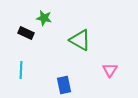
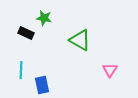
blue rectangle: moved 22 px left
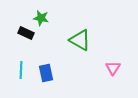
green star: moved 3 px left
pink triangle: moved 3 px right, 2 px up
blue rectangle: moved 4 px right, 12 px up
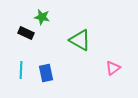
green star: moved 1 px right, 1 px up
pink triangle: rotated 21 degrees clockwise
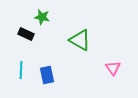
black rectangle: moved 1 px down
pink triangle: rotated 28 degrees counterclockwise
blue rectangle: moved 1 px right, 2 px down
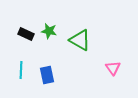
green star: moved 7 px right, 14 px down
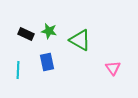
cyan line: moved 3 px left
blue rectangle: moved 13 px up
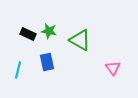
black rectangle: moved 2 px right
cyan line: rotated 12 degrees clockwise
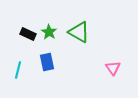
green star: moved 1 px down; rotated 21 degrees clockwise
green triangle: moved 1 px left, 8 px up
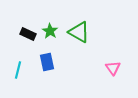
green star: moved 1 px right, 1 px up
